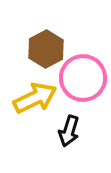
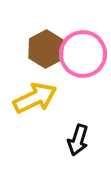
pink circle: moved 24 px up
black arrow: moved 9 px right, 9 px down
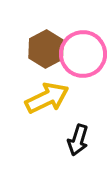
yellow arrow: moved 12 px right
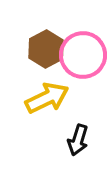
pink circle: moved 1 px down
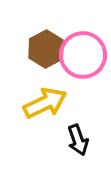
yellow arrow: moved 2 px left, 5 px down
black arrow: rotated 36 degrees counterclockwise
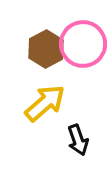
pink circle: moved 11 px up
yellow arrow: rotated 15 degrees counterclockwise
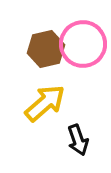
brown hexagon: rotated 15 degrees clockwise
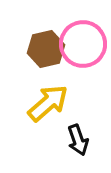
yellow arrow: moved 3 px right
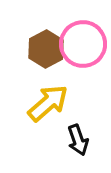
brown hexagon: rotated 15 degrees counterclockwise
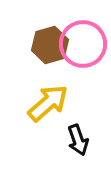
brown hexagon: moved 4 px right, 4 px up; rotated 12 degrees clockwise
